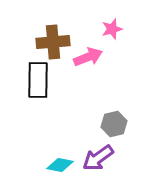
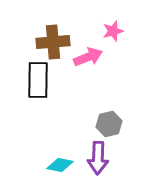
pink star: moved 1 px right, 2 px down
gray hexagon: moved 5 px left
purple arrow: rotated 52 degrees counterclockwise
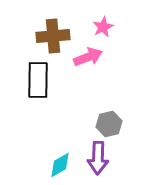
pink star: moved 10 px left, 4 px up; rotated 10 degrees counterclockwise
brown cross: moved 6 px up
cyan diamond: rotated 40 degrees counterclockwise
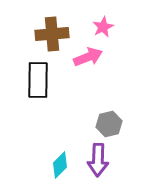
brown cross: moved 1 px left, 2 px up
purple arrow: moved 2 px down
cyan diamond: rotated 16 degrees counterclockwise
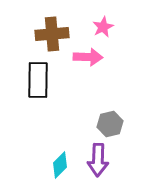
pink arrow: rotated 24 degrees clockwise
gray hexagon: moved 1 px right
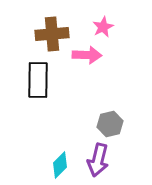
pink arrow: moved 1 px left, 2 px up
purple arrow: rotated 12 degrees clockwise
